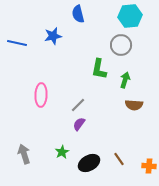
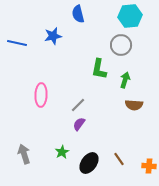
black ellipse: rotated 25 degrees counterclockwise
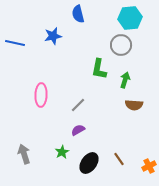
cyan hexagon: moved 2 px down
blue line: moved 2 px left
purple semicircle: moved 1 px left, 6 px down; rotated 24 degrees clockwise
orange cross: rotated 32 degrees counterclockwise
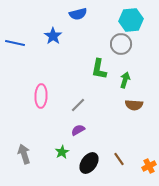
blue semicircle: rotated 90 degrees counterclockwise
cyan hexagon: moved 1 px right, 2 px down
blue star: rotated 24 degrees counterclockwise
gray circle: moved 1 px up
pink ellipse: moved 1 px down
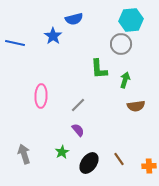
blue semicircle: moved 4 px left, 5 px down
green L-shape: rotated 15 degrees counterclockwise
brown semicircle: moved 2 px right, 1 px down; rotated 12 degrees counterclockwise
purple semicircle: rotated 80 degrees clockwise
orange cross: rotated 24 degrees clockwise
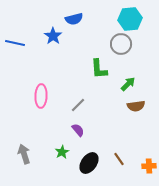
cyan hexagon: moved 1 px left, 1 px up
green arrow: moved 3 px right, 4 px down; rotated 28 degrees clockwise
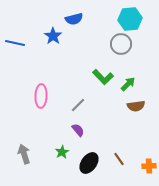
green L-shape: moved 4 px right, 8 px down; rotated 40 degrees counterclockwise
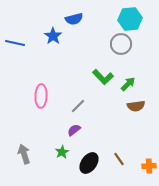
gray line: moved 1 px down
purple semicircle: moved 4 px left; rotated 88 degrees counterclockwise
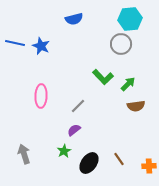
blue star: moved 12 px left, 10 px down; rotated 12 degrees counterclockwise
green star: moved 2 px right, 1 px up
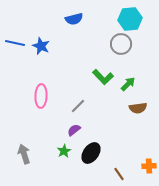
brown semicircle: moved 2 px right, 2 px down
brown line: moved 15 px down
black ellipse: moved 2 px right, 10 px up
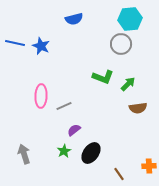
green L-shape: rotated 25 degrees counterclockwise
gray line: moved 14 px left; rotated 21 degrees clockwise
